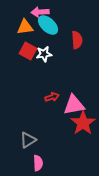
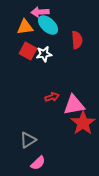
pink semicircle: rotated 49 degrees clockwise
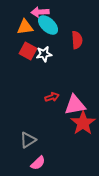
pink triangle: moved 1 px right
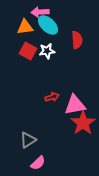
white star: moved 3 px right, 3 px up
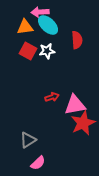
red star: rotated 10 degrees clockwise
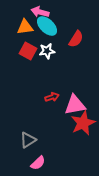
pink arrow: rotated 18 degrees clockwise
cyan ellipse: moved 1 px left, 1 px down
red semicircle: moved 1 px left, 1 px up; rotated 36 degrees clockwise
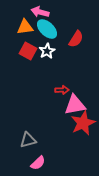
cyan ellipse: moved 3 px down
white star: rotated 21 degrees counterclockwise
red arrow: moved 10 px right, 7 px up; rotated 16 degrees clockwise
gray triangle: rotated 18 degrees clockwise
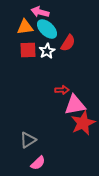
red semicircle: moved 8 px left, 4 px down
red square: moved 1 px up; rotated 30 degrees counterclockwise
gray triangle: rotated 18 degrees counterclockwise
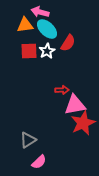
orange triangle: moved 2 px up
red square: moved 1 px right, 1 px down
pink semicircle: moved 1 px right, 1 px up
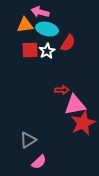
cyan ellipse: rotated 30 degrees counterclockwise
red square: moved 1 px right, 1 px up
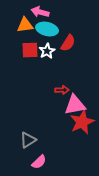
red star: moved 1 px left, 1 px up
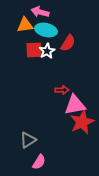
cyan ellipse: moved 1 px left, 1 px down
red square: moved 4 px right
pink semicircle: rotated 14 degrees counterclockwise
